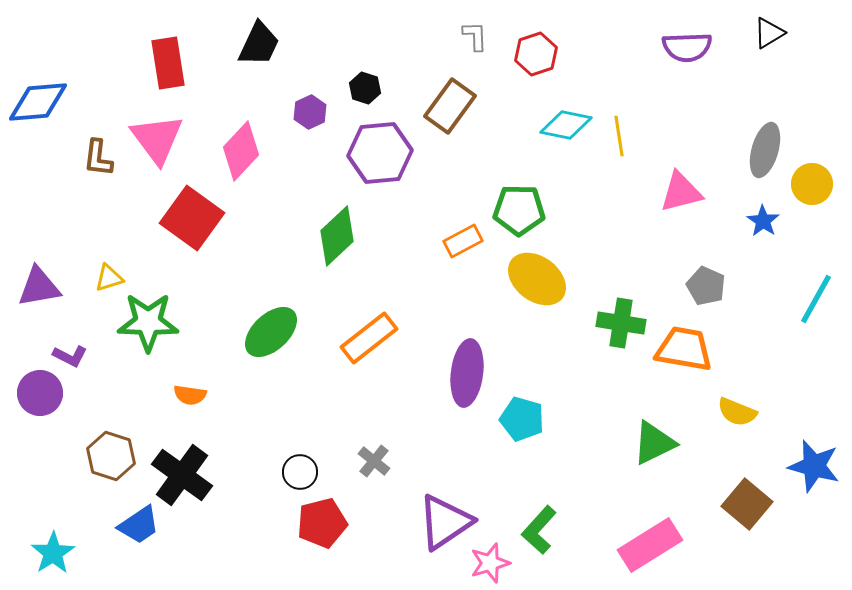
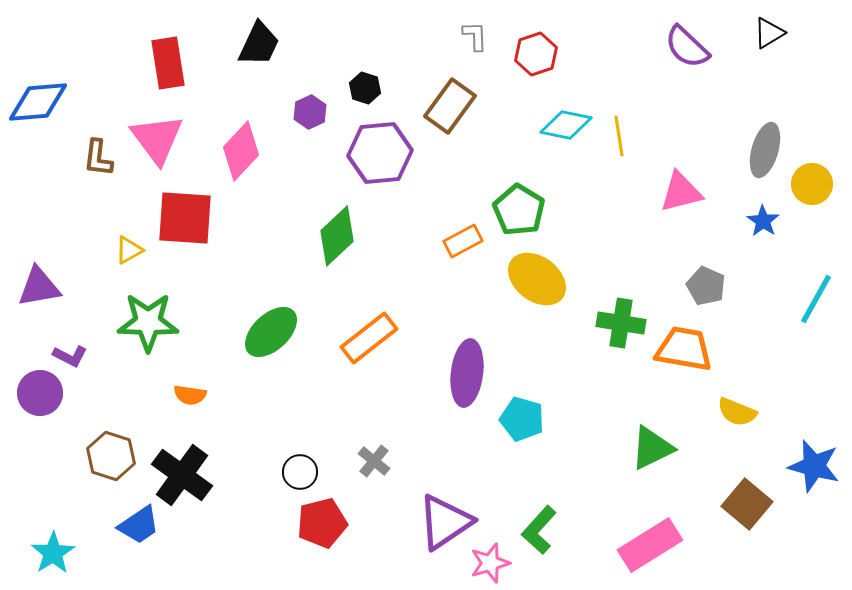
purple semicircle at (687, 47): rotated 45 degrees clockwise
green pentagon at (519, 210): rotated 30 degrees clockwise
red square at (192, 218): moved 7 px left; rotated 32 degrees counterclockwise
yellow triangle at (109, 278): moved 20 px right, 28 px up; rotated 12 degrees counterclockwise
green triangle at (654, 443): moved 2 px left, 5 px down
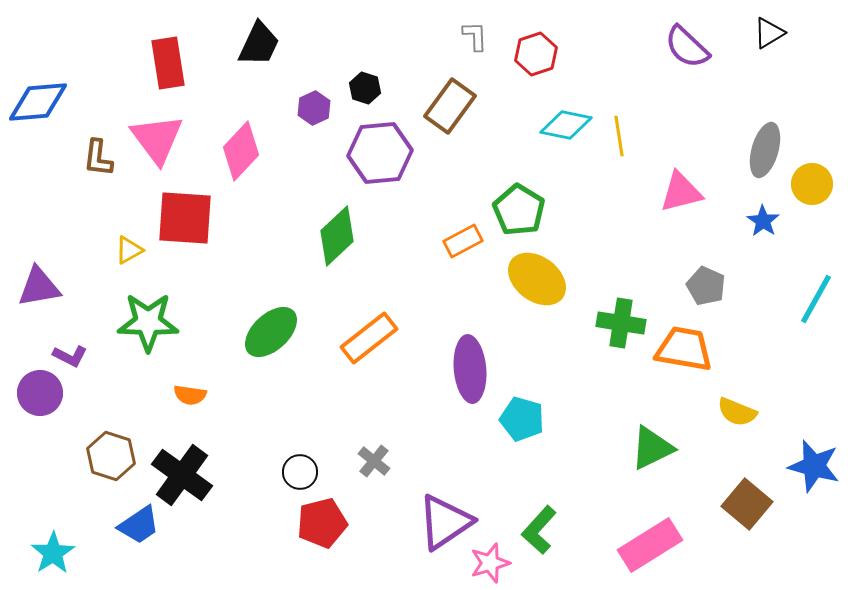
purple hexagon at (310, 112): moved 4 px right, 4 px up
purple ellipse at (467, 373): moved 3 px right, 4 px up; rotated 12 degrees counterclockwise
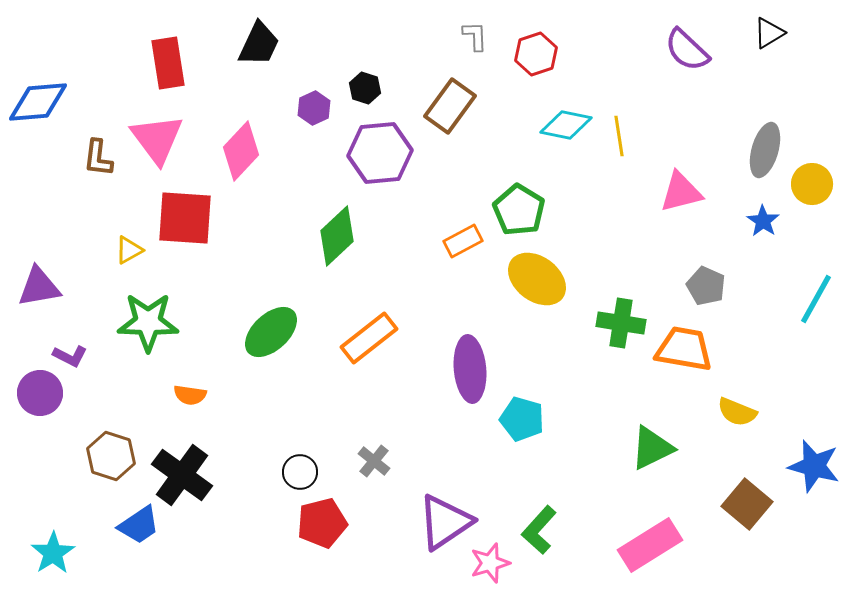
purple semicircle at (687, 47): moved 3 px down
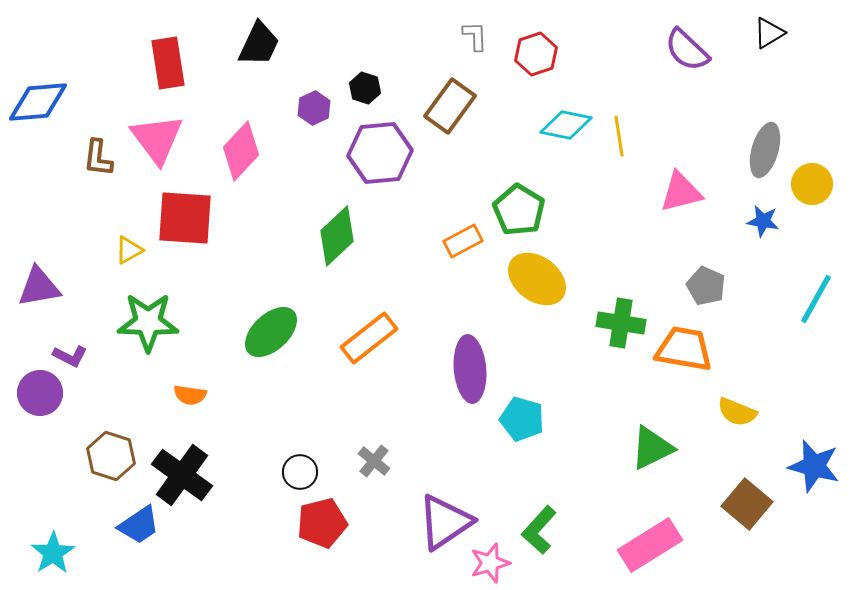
blue star at (763, 221): rotated 24 degrees counterclockwise
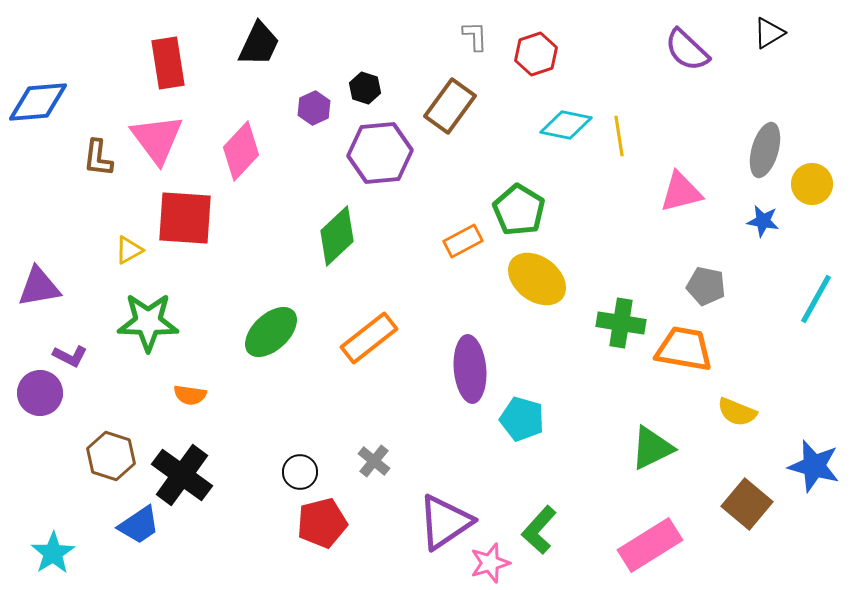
gray pentagon at (706, 286): rotated 12 degrees counterclockwise
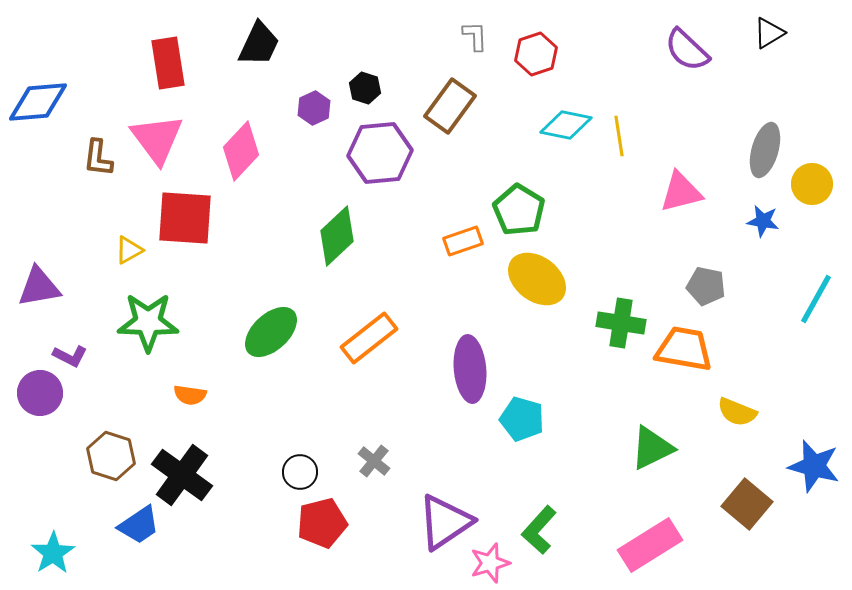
orange rectangle at (463, 241): rotated 9 degrees clockwise
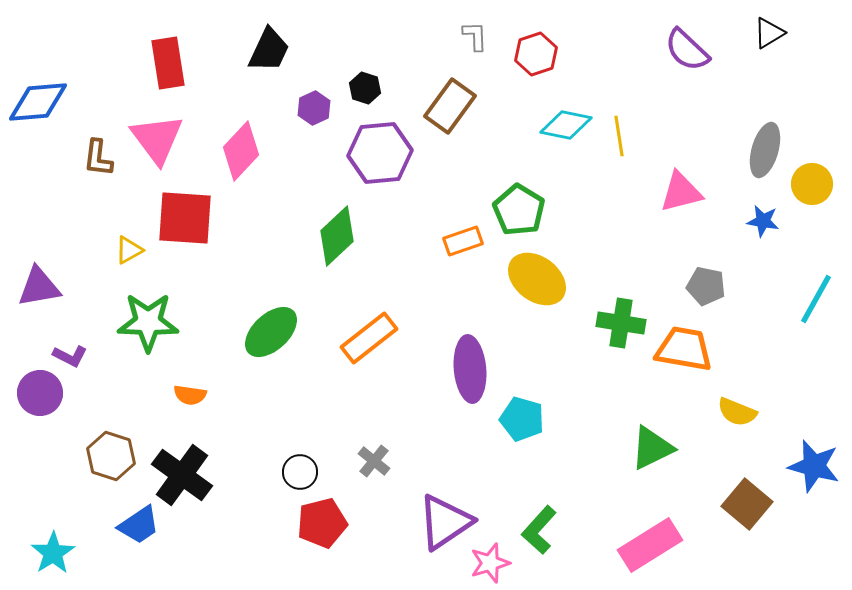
black trapezoid at (259, 44): moved 10 px right, 6 px down
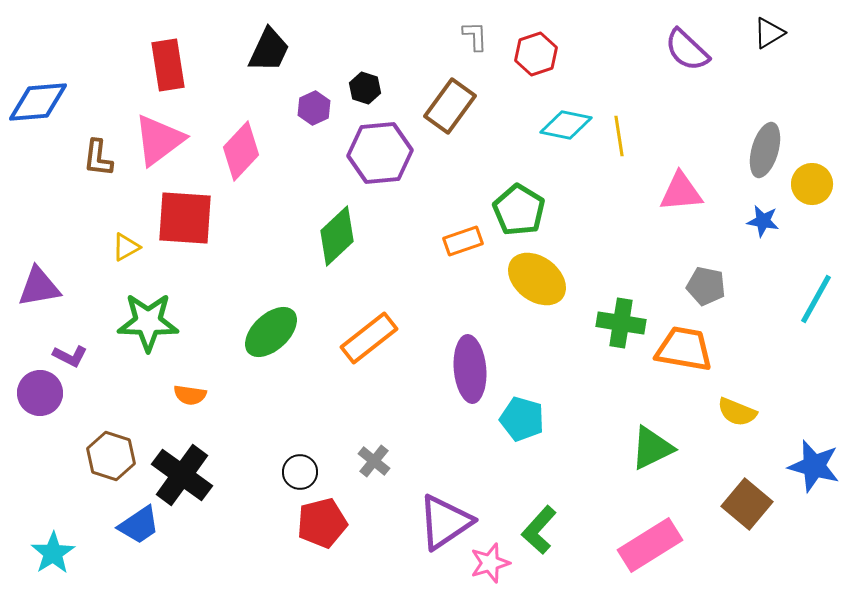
red rectangle at (168, 63): moved 2 px down
pink triangle at (157, 139): moved 2 px right, 1 px down; rotated 30 degrees clockwise
pink triangle at (681, 192): rotated 9 degrees clockwise
yellow triangle at (129, 250): moved 3 px left, 3 px up
